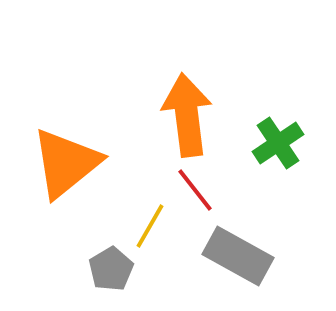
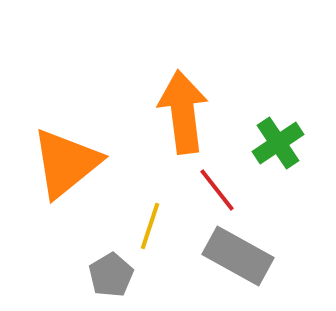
orange arrow: moved 4 px left, 3 px up
red line: moved 22 px right
yellow line: rotated 12 degrees counterclockwise
gray pentagon: moved 6 px down
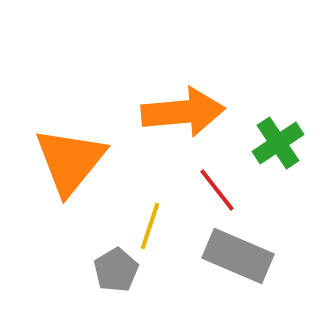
orange arrow: rotated 92 degrees clockwise
orange triangle: moved 4 px right, 2 px up; rotated 12 degrees counterclockwise
gray rectangle: rotated 6 degrees counterclockwise
gray pentagon: moved 5 px right, 5 px up
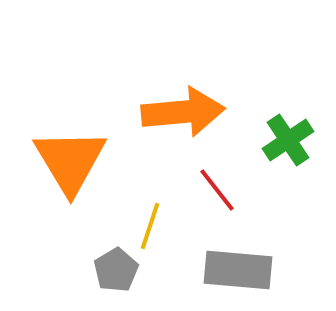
green cross: moved 10 px right, 3 px up
orange triangle: rotated 10 degrees counterclockwise
gray rectangle: moved 14 px down; rotated 18 degrees counterclockwise
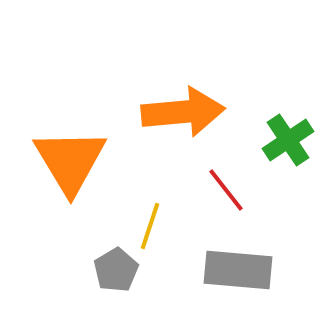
red line: moved 9 px right
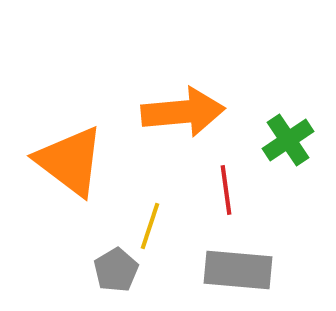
orange triangle: rotated 22 degrees counterclockwise
red line: rotated 30 degrees clockwise
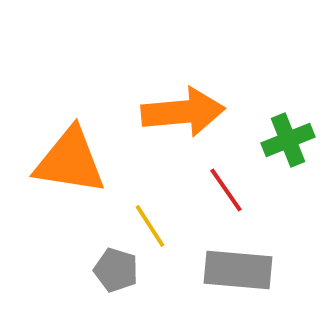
green cross: rotated 12 degrees clockwise
orange triangle: rotated 28 degrees counterclockwise
red line: rotated 27 degrees counterclockwise
yellow line: rotated 51 degrees counterclockwise
gray pentagon: rotated 24 degrees counterclockwise
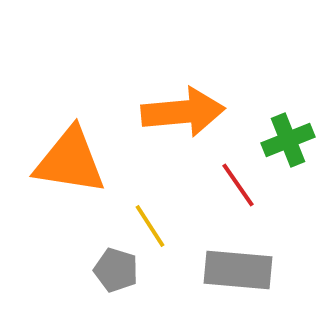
red line: moved 12 px right, 5 px up
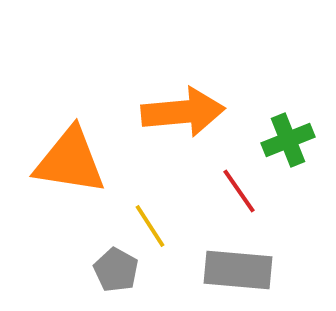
red line: moved 1 px right, 6 px down
gray pentagon: rotated 12 degrees clockwise
